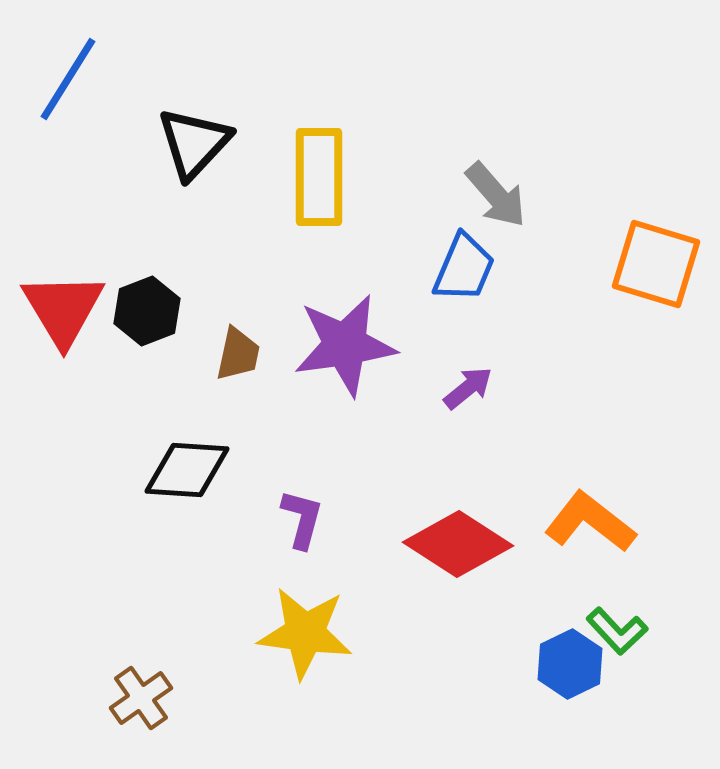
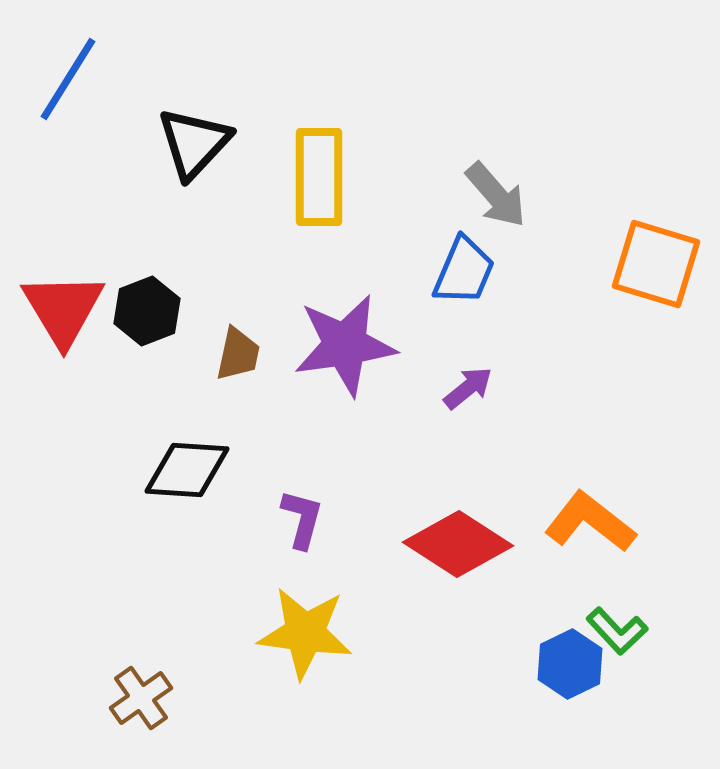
blue trapezoid: moved 3 px down
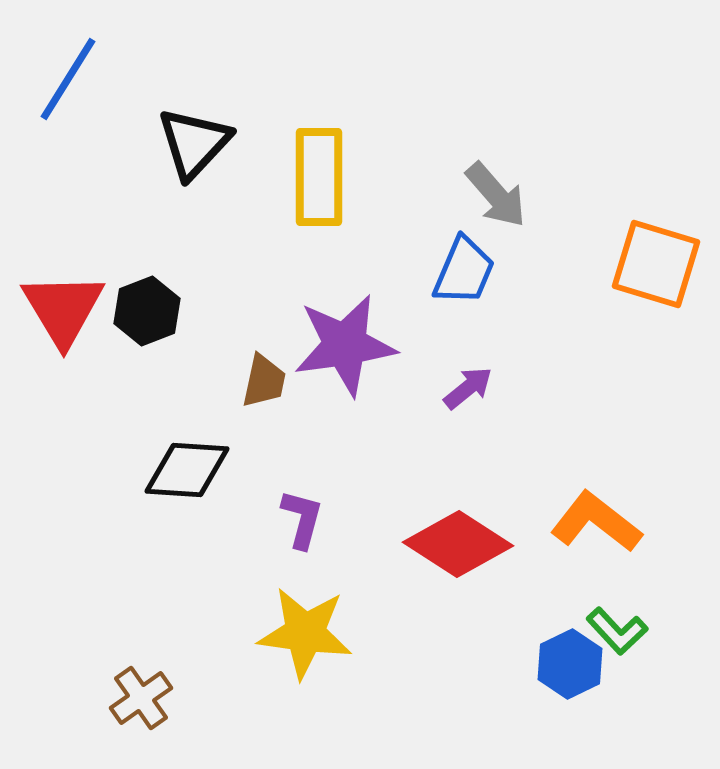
brown trapezoid: moved 26 px right, 27 px down
orange L-shape: moved 6 px right
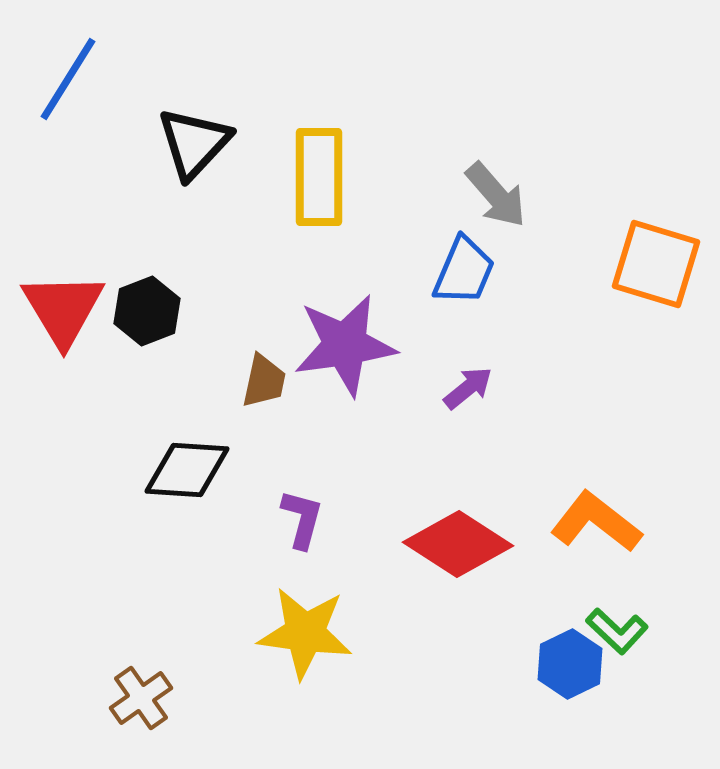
green L-shape: rotated 4 degrees counterclockwise
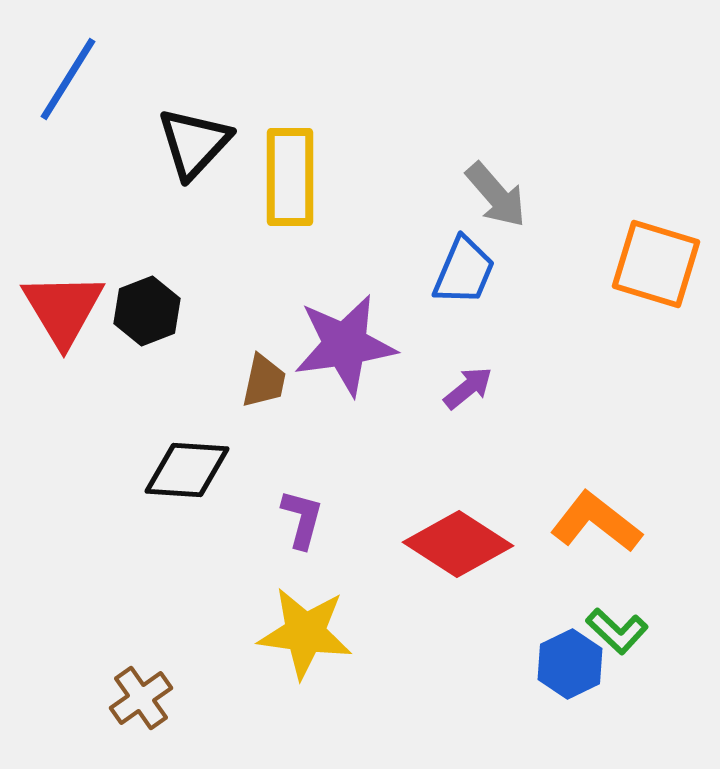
yellow rectangle: moved 29 px left
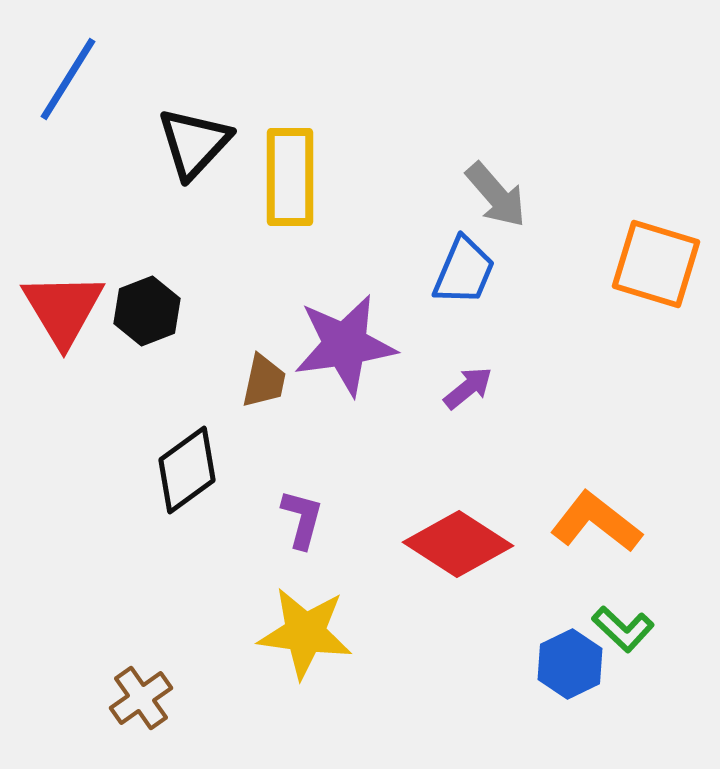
black diamond: rotated 40 degrees counterclockwise
green L-shape: moved 6 px right, 2 px up
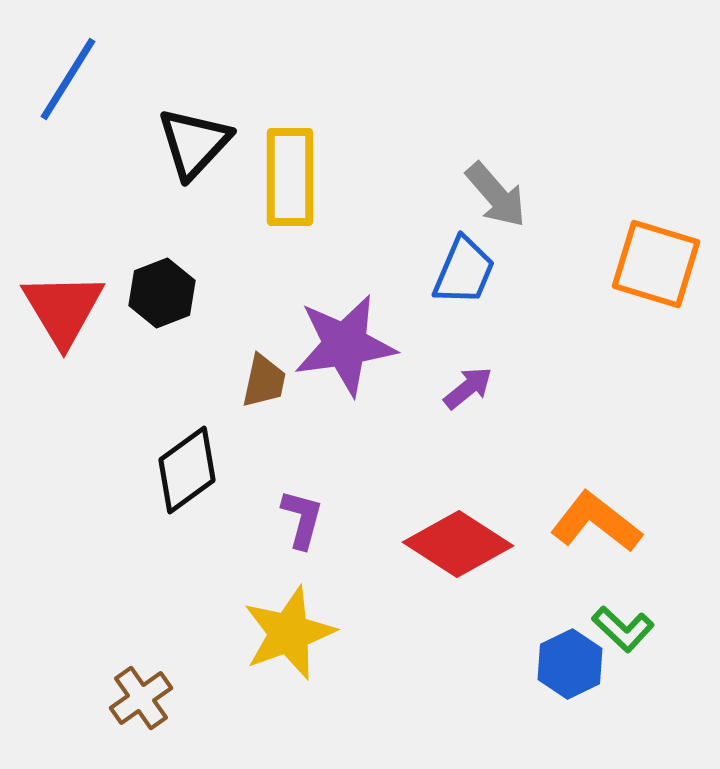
black hexagon: moved 15 px right, 18 px up
yellow star: moved 16 px left; rotated 28 degrees counterclockwise
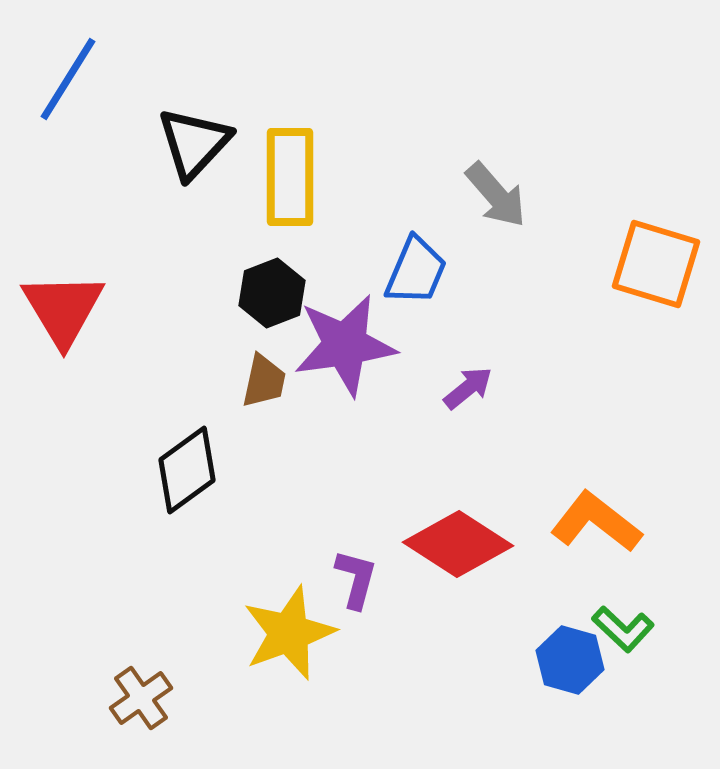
blue trapezoid: moved 48 px left
black hexagon: moved 110 px right
purple L-shape: moved 54 px right, 60 px down
blue hexagon: moved 4 px up; rotated 18 degrees counterclockwise
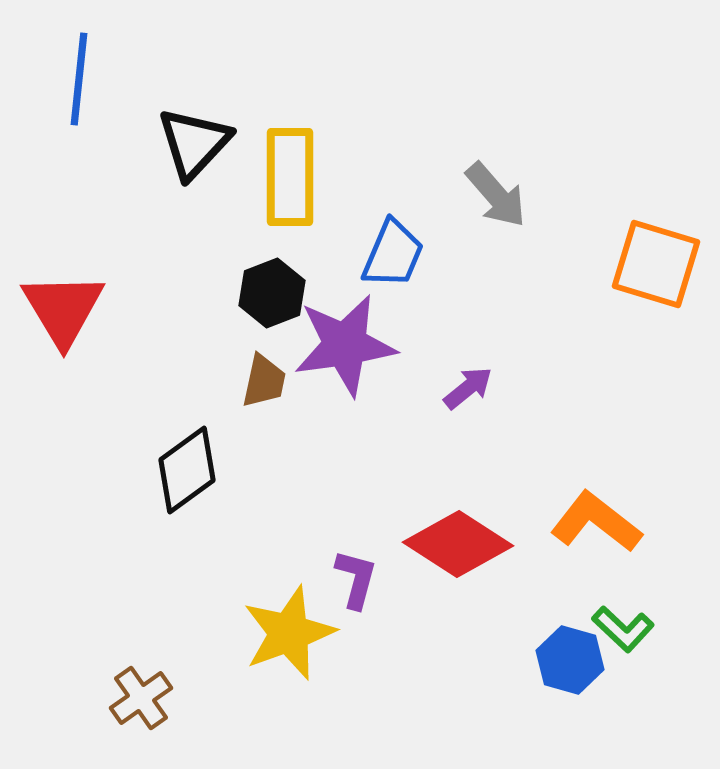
blue line: moved 11 px right; rotated 26 degrees counterclockwise
blue trapezoid: moved 23 px left, 17 px up
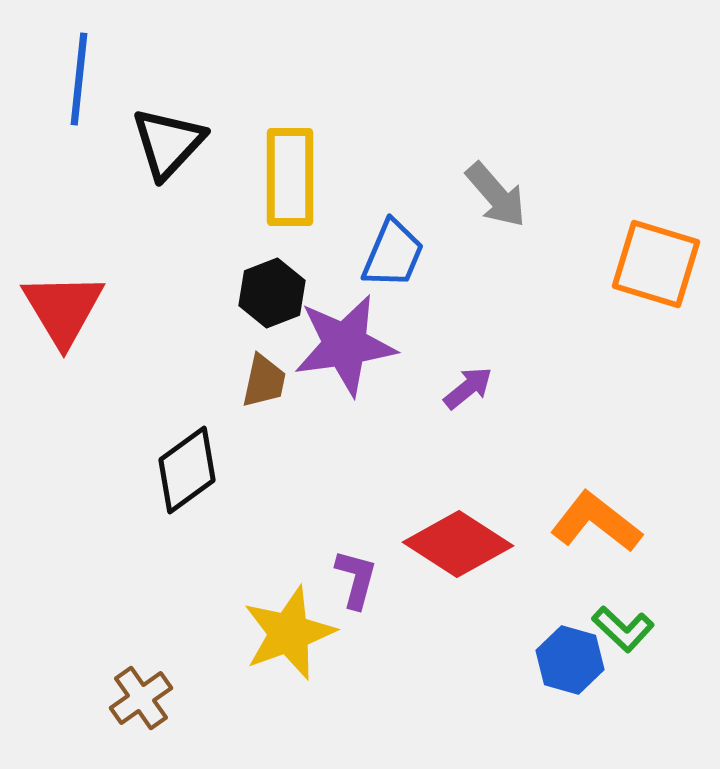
black triangle: moved 26 px left
